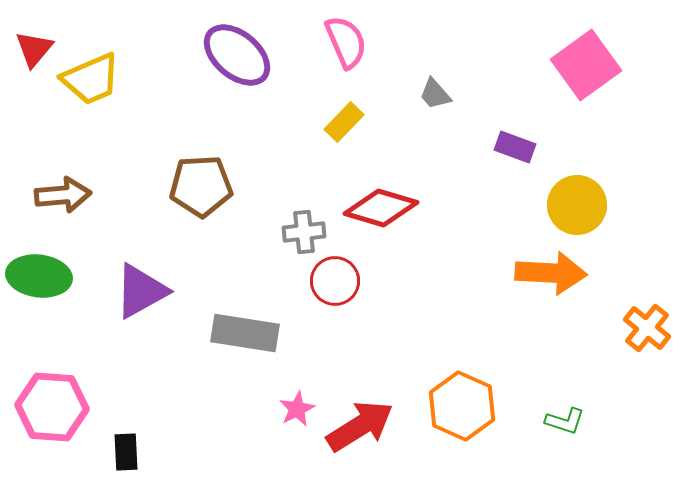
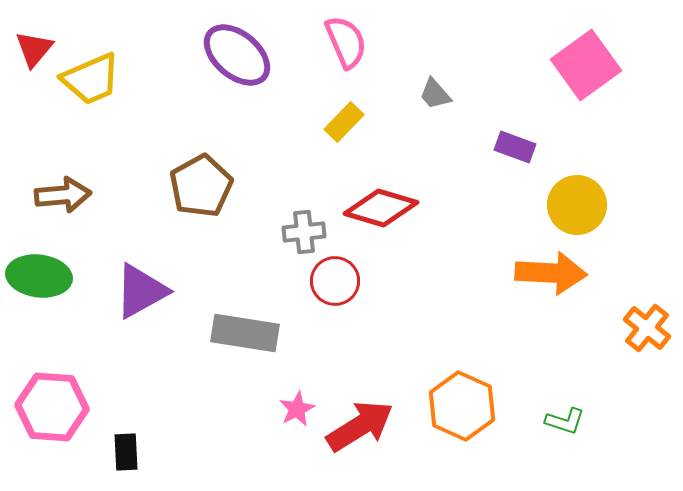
brown pentagon: rotated 26 degrees counterclockwise
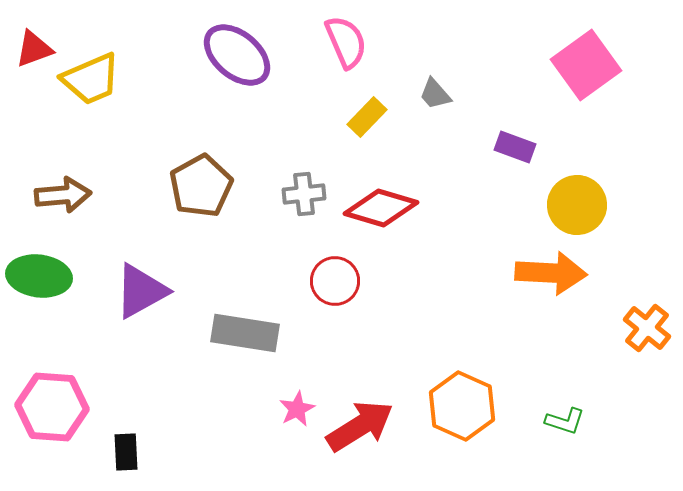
red triangle: rotated 30 degrees clockwise
yellow rectangle: moved 23 px right, 5 px up
gray cross: moved 38 px up
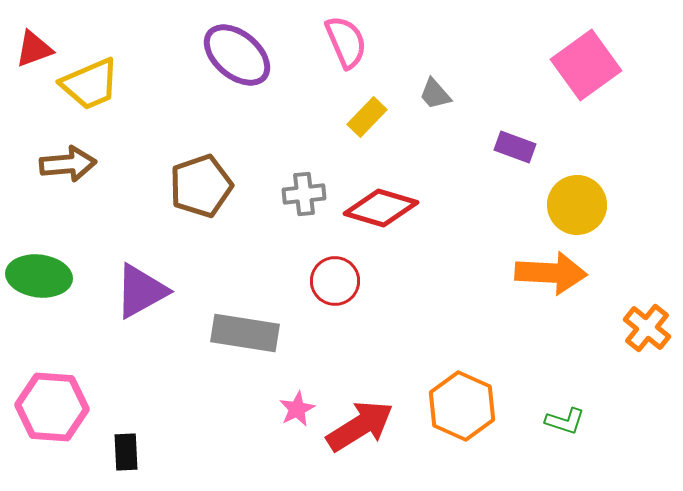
yellow trapezoid: moved 1 px left, 5 px down
brown pentagon: rotated 10 degrees clockwise
brown arrow: moved 5 px right, 31 px up
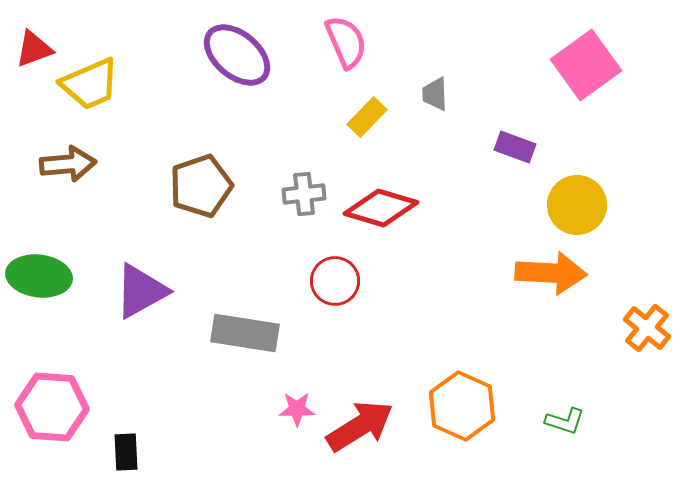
gray trapezoid: rotated 39 degrees clockwise
pink star: rotated 27 degrees clockwise
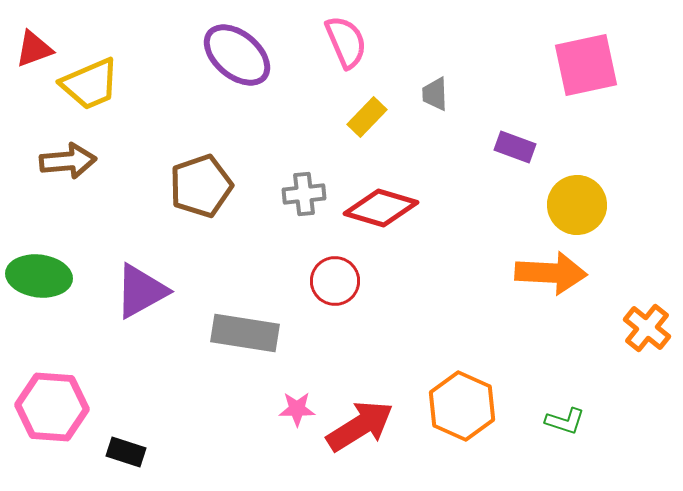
pink square: rotated 24 degrees clockwise
brown arrow: moved 3 px up
black rectangle: rotated 69 degrees counterclockwise
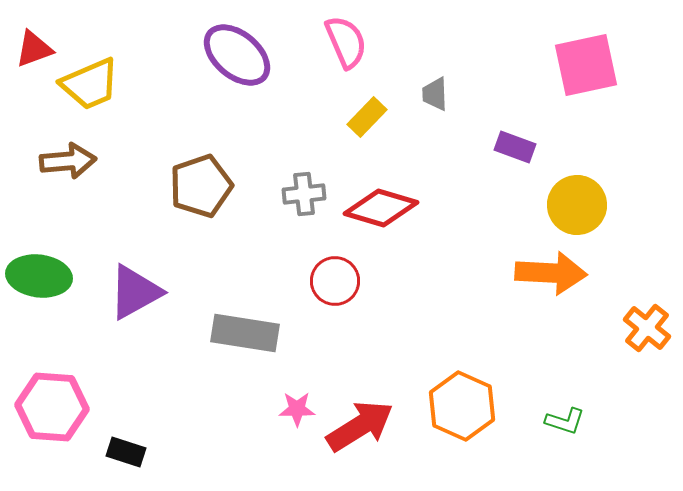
purple triangle: moved 6 px left, 1 px down
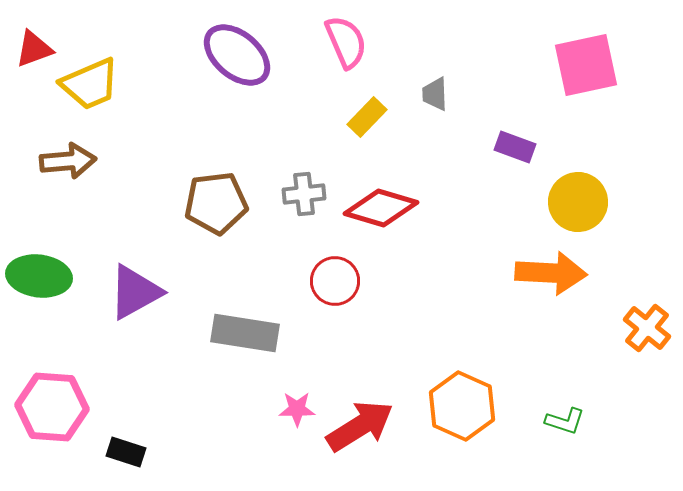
brown pentagon: moved 15 px right, 17 px down; rotated 12 degrees clockwise
yellow circle: moved 1 px right, 3 px up
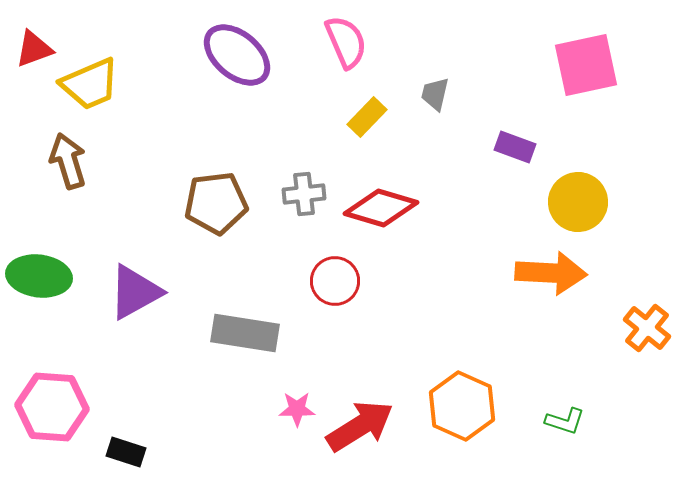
gray trapezoid: rotated 15 degrees clockwise
brown arrow: rotated 102 degrees counterclockwise
